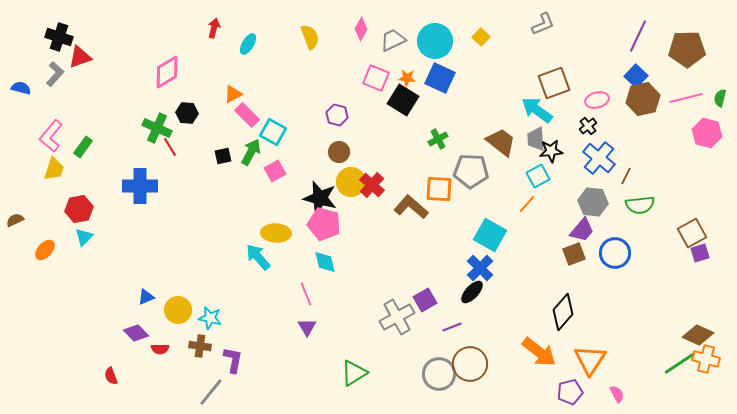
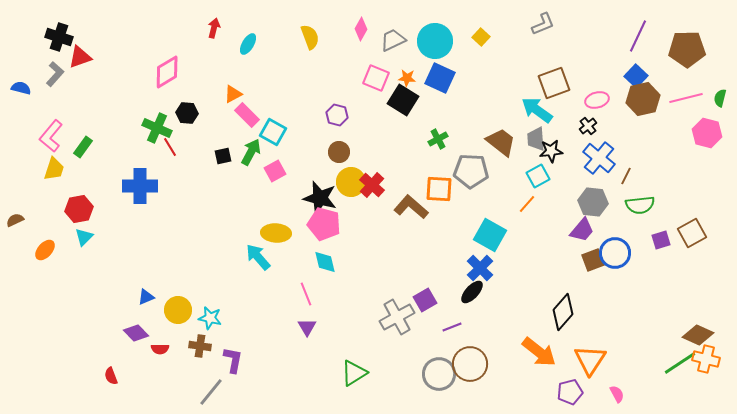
purple square at (700, 253): moved 39 px left, 13 px up
brown square at (574, 254): moved 19 px right, 6 px down
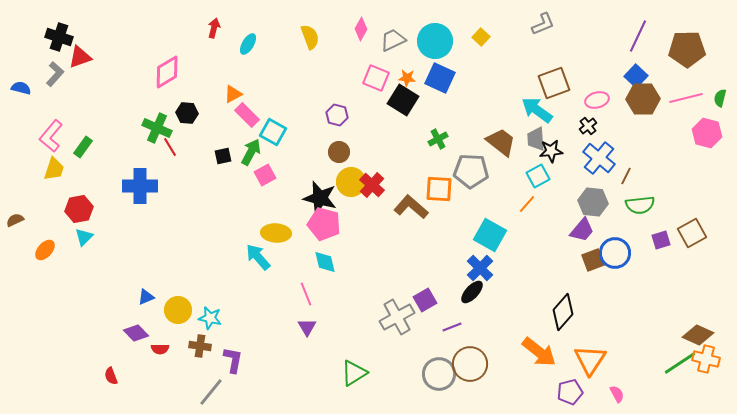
brown hexagon at (643, 99): rotated 12 degrees clockwise
pink square at (275, 171): moved 10 px left, 4 px down
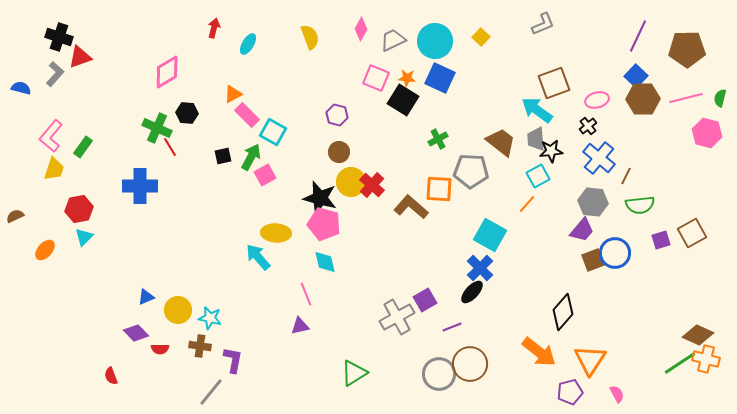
green arrow at (251, 152): moved 5 px down
brown semicircle at (15, 220): moved 4 px up
purple triangle at (307, 327): moved 7 px left, 1 px up; rotated 48 degrees clockwise
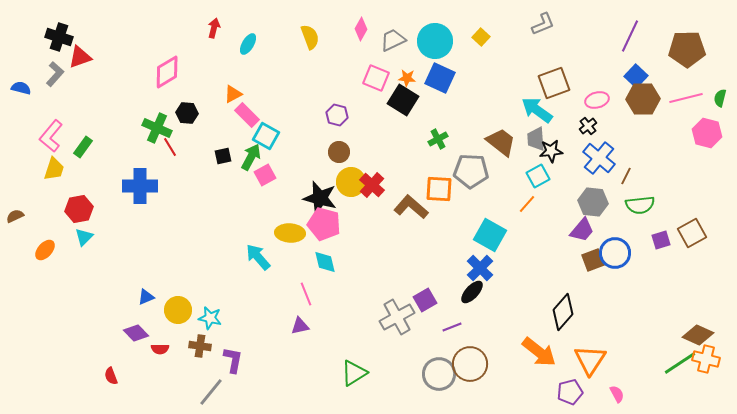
purple line at (638, 36): moved 8 px left
cyan square at (273, 132): moved 7 px left, 4 px down
yellow ellipse at (276, 233): moved 14 px right
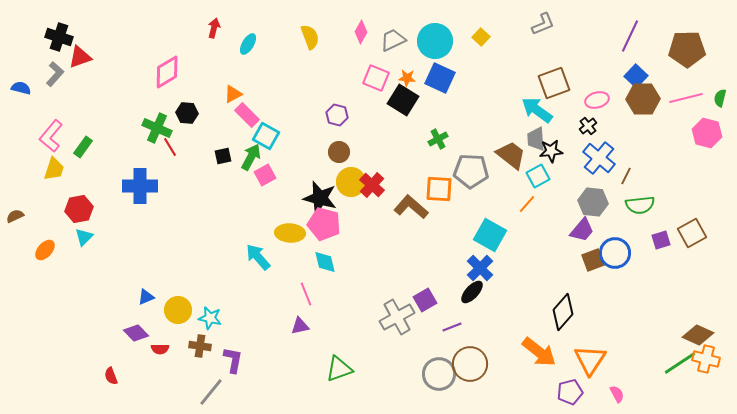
pink diamond at (361, 29): moved 3 px down
brown trapezoid at (501, 142): moved 10 px right, 13 px down
green triangle at (354, 373): moved 15 px left, 4 px up; rotated 12 degrees clockwise
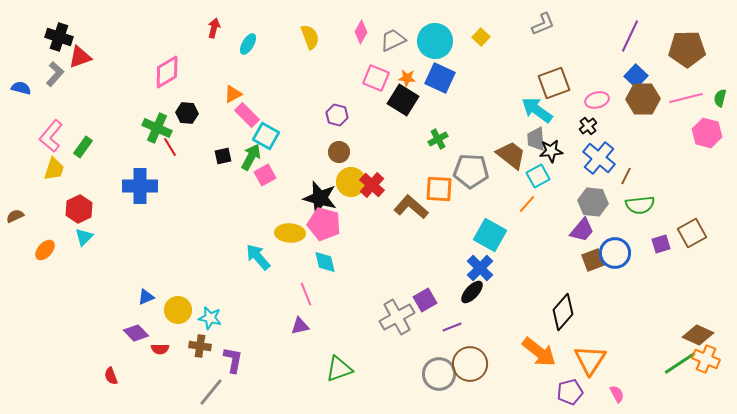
red hexagon at (79, 209): rotated 16 degrees counterclockwise
purple square at (661, 240): moved 4 px down
orange cross at (706, 359): rotated 8 degrees clockwise
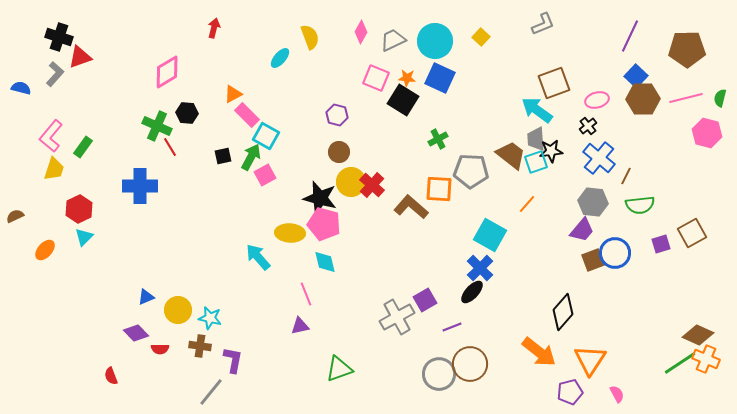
cyan ellipse at (248, 44): moved 32 px right, 14 px down; rotated 10 degrees clockwise
green cross at (157, 128): moved 2 px up
cyan square at (538, 176): moved 2 px left, 14 px up; rotated 10 degrees clockwise
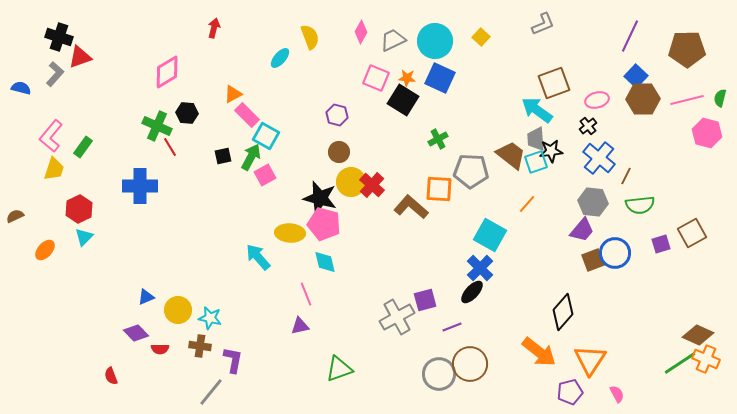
pink line at (686, 98): moved 1 px right, 2 px down
purple square at (425, 300): rotated 15 degrees clockwise
